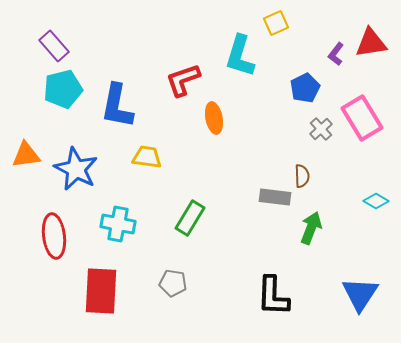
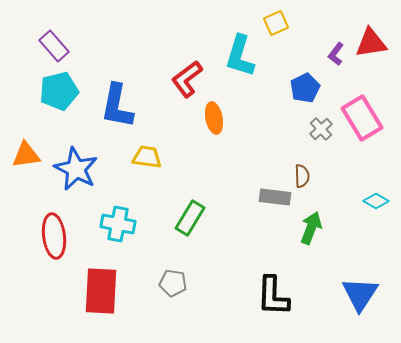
red L-shape: moved 4 px right, 1 px up; rotated 18 degrees counterclockwise
cyan pentagon: moved 4 px left, 2 px down
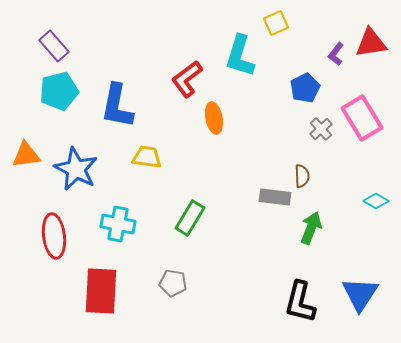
black L-shape: moved 27 px right, 6 px down; rotated 12 degrees clockwise
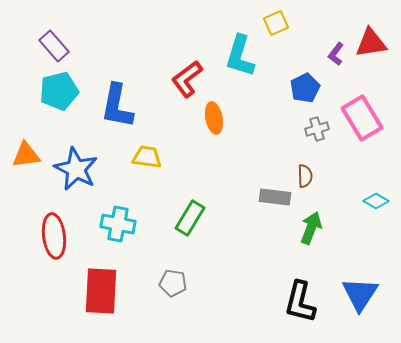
gray cross: moved 4 px left; rotated 25 degrees clockwise
brown semicircle: moved 3 px right
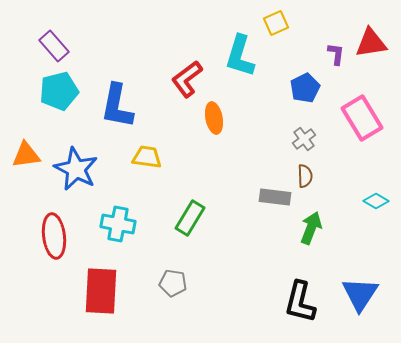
purple L-shape: rotated 150 degrees clockwise
gray cross: moved 13 px left, 10 px down; rotated 20 degrees counterclockwise
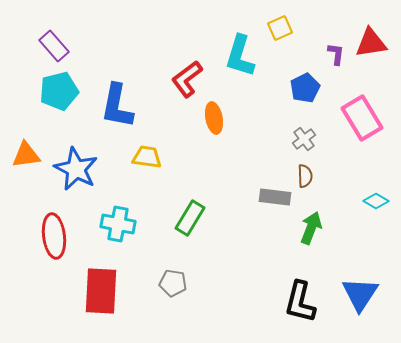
yellow square: moved 4 px right, 5 px down
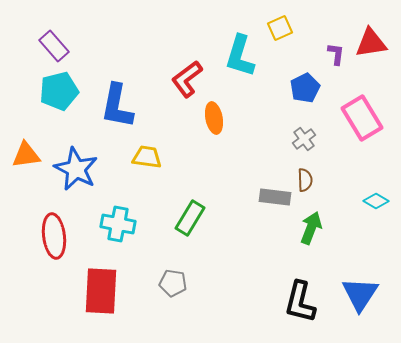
brown semicircle: moved 4 px down
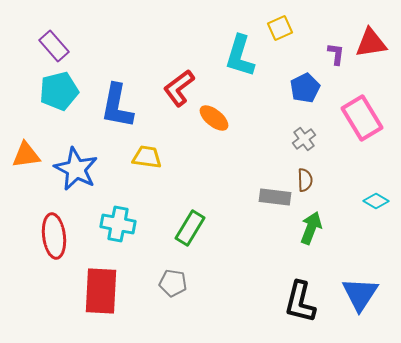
red L-shape: moved 8 px left, 9 px down
orange ellipse: rotated 40 degrees counterclockwise
green rectangle: moved 10 px down
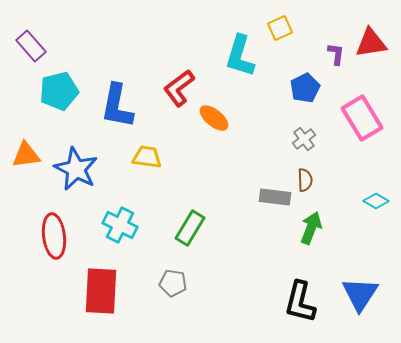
purple rectangle: moved 23 px left
cyan cross: moved 2 px right, 1 px down; rotated 16 degrees clockwise
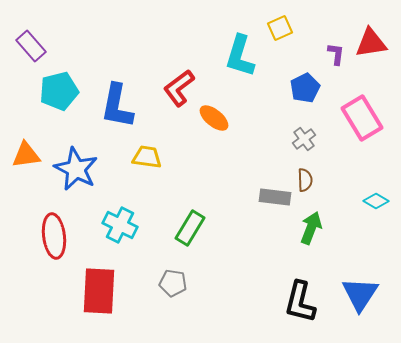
red rectangle: moved 2 px left
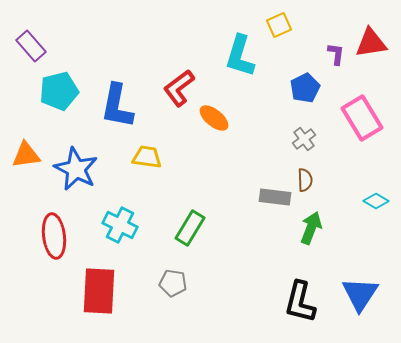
yellow square: moved 1 px left, 3 px up
